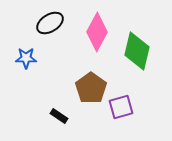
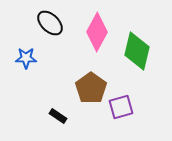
black ellipse: rotated 76 degrees clockwise
black rectangle: moved 1 px left
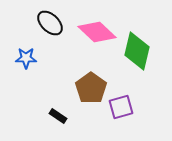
pink diamond: rotated 75 degrees counterclockwise
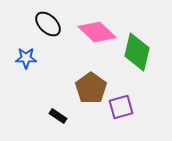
black ellipse: moved 2 px left, 1 px down
green diamond: moved 1 px down
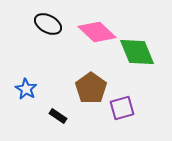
black ellipse: rotated 16 degrees counterclockwise
green diamond: rotated 36 degrees counterclockwise
blue star: moved 31 px down; rotated 30 degrees clockwise
purple square: moved 1 px right, 1 px down
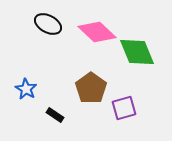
purple square: moved 2 px right
black rectangle: moved 3 px left, 1 px up
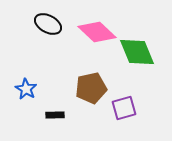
brown pentagon: rotated 24 degrees clockwise
black rectangle: rotated 36 degrees counterclockwise
